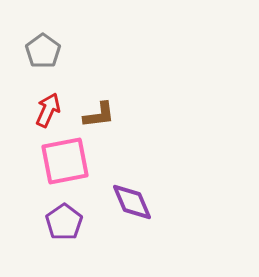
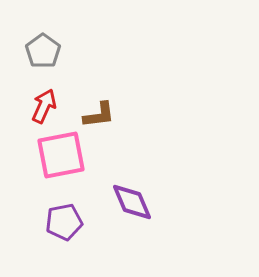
red arrow: moved 4 px left, 4 px up
pink square: moved 4 px left, 6 px up
purple pentagon: rotated 24 degrees clockwise
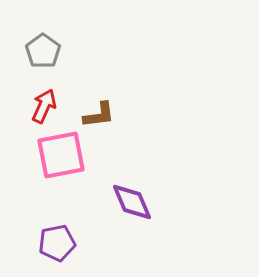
purple pentagon: moved 7 px left, 21 px down
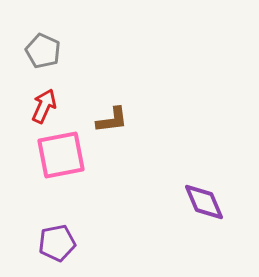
gray pentagon: rotated 12 degrees counterclockwise
brown L-shape: moved 13 px right, 5 px down
purple diamond: moved 72 px right
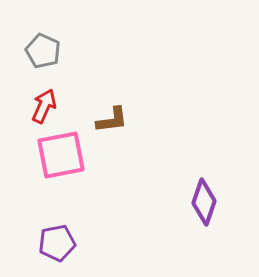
purple diamond: rotated 42 degrees clockwise
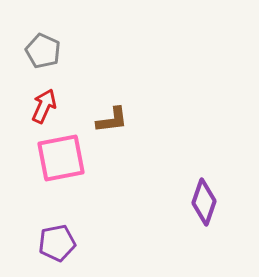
pink square: moved 3 px down
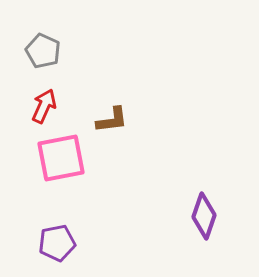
purple diamond: moved 14 px down
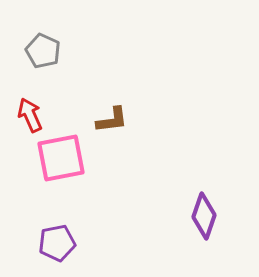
red arrow: moved 14 px left, 9 px down; rotated 48 degrees counterclockwise
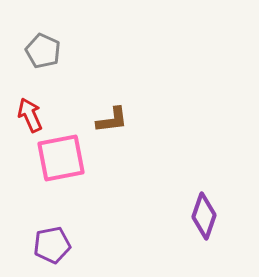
purple pentagon: moved 5 px left, 2 px down
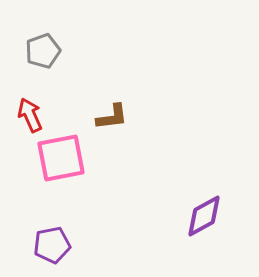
gray pentagon: rotated 28 degrees clockwise
brown L-shape: moved 3 px up
purple diamond: rotated 42 degrees clockwise
